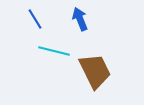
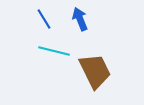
blue line: moved 9 px right
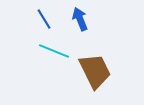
cyan line: rotated 8 degrees clockwise
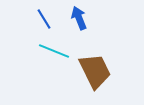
blue arrow: moved 1 px left, 1 px up
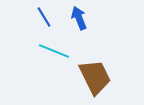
blue line: moved 2 px up
brown trapezoid: moved 6 px down
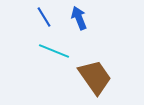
brown trapezoid: rotated 9 degrees counterclockwise
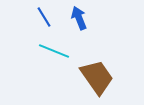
brown trapezoid: moved 2 px right
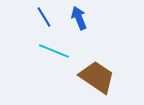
brown trapezoid: rotated 21 degrees counterclockwise
